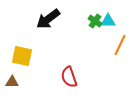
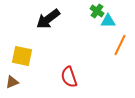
green cross: moved 2 px right, 10 px up
brown triangle: rotated 24 degrees counterclockwise
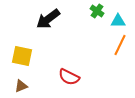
cyan triangle: moved 10 px right
red semicircle: rotated 45 degrees counterclockwise
brown triangle: moved 9 px right, 4 px down
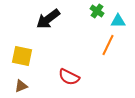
orange line: moved 12 px left
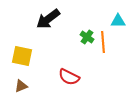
green cross: moved 10 px left, 26 px down
orange line: moved 5 px left, 3 px up; rotated 30 degrees counterclockwise
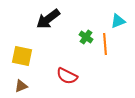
cyan triangle: rotated 21 degrees counterclockwise
green cross: moved 1 px left
orange line: moved 2 px right, 2 px down
red semicircle: moved 2 px left, 1 px up
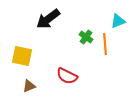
brown triangle: moved 8 px right
